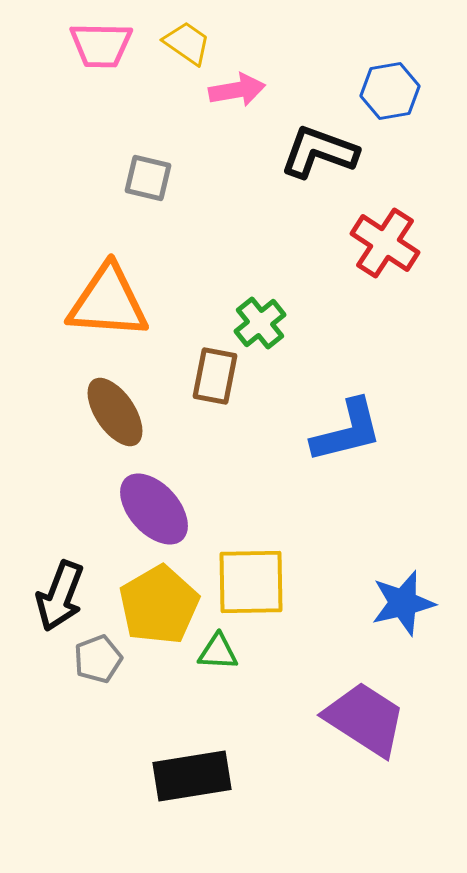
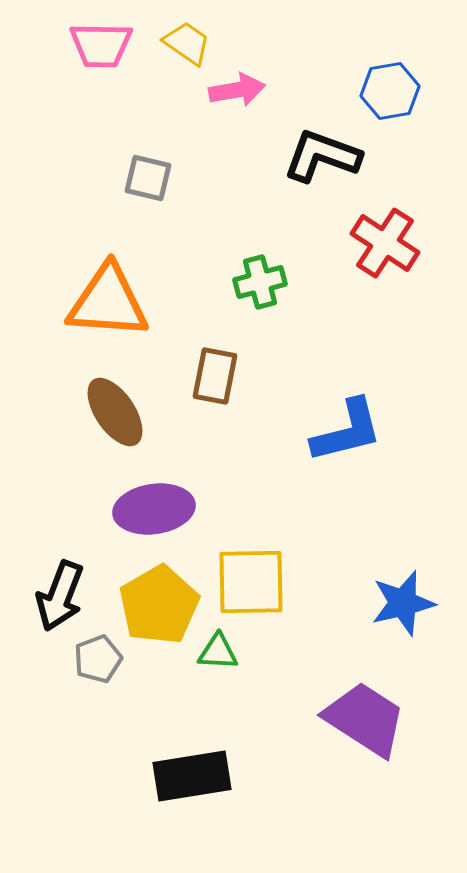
black L-shape: moved 3 px right, 4 px down
green cross: moved 41 px up; rotated 24 degrees clockwise
purple ellipse: rotated 56 degrees counterclockwise
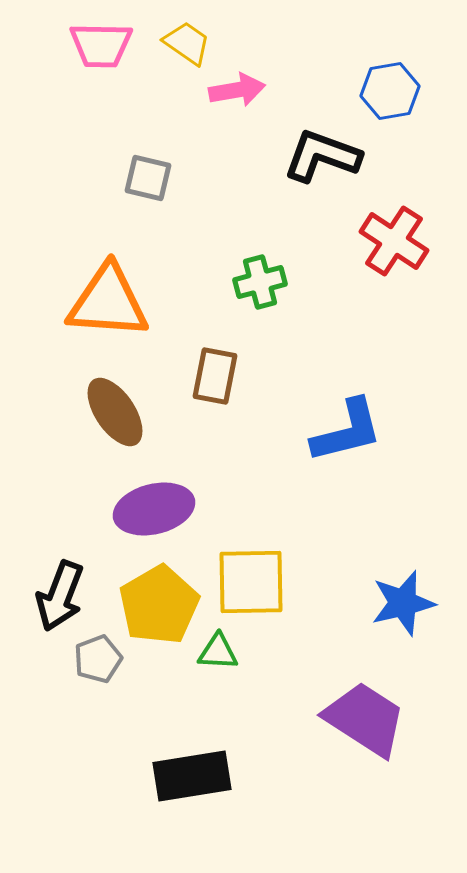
red cross: moved 9 px right, 2 px up
purple ellipse: rotated 6 degrees counterclockwise
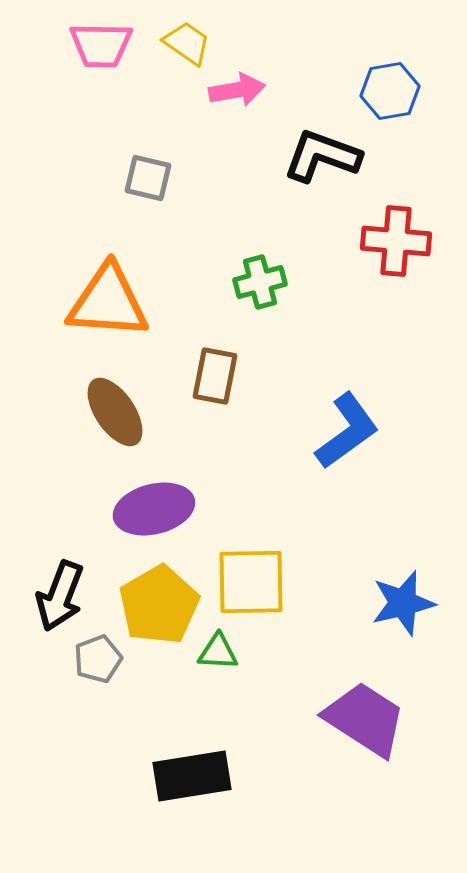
red cross: moved 2 px right; rotated 28 degrees counterclockwise
blue L-shape: rotated 22 degrees counterclockwise
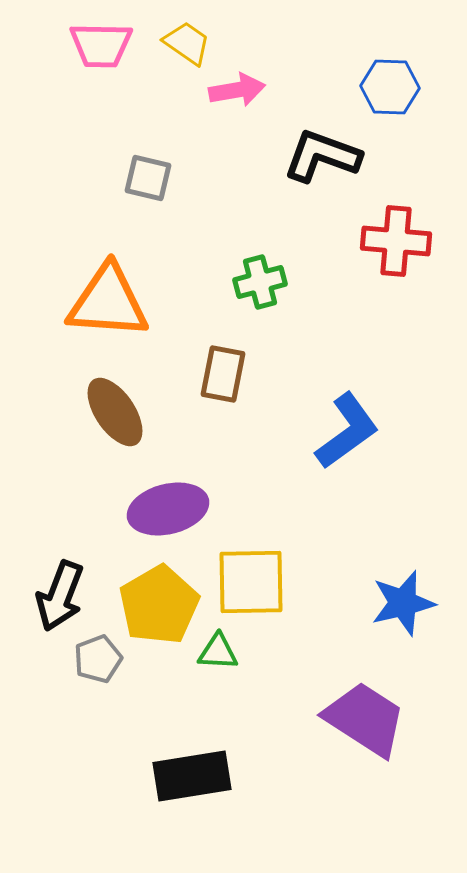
blue hexagon: moved 4 px up; rotated 12 degrees clockwise
brown rectangle: moved 8 px right, 2 px up
purple ellipse: moved 14 px right
